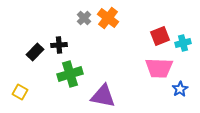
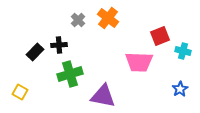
gray cross: moved 6 px left, 2 px down
cyan cross: moved 8 px down; rotated 28 degrees clockwise
pink trapezoid: moved 20 px left, 6 px up
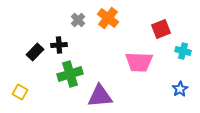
red square: moved 1 px right, 7 px up
purple triangle: moved 3 px left; rotated 16 degrees counterclockwise
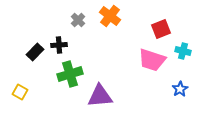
orange cross: moved 2 px right, 2 px up
pink trapezoid: moved 13 px right, 2 px up; rotated 16 degrees clockwise
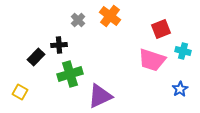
black rectangle: moved 1 px right, 5 px down
purple triangle: rotated 20 degrees counterclockwise
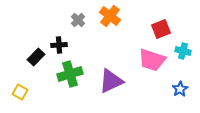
purple triangle: moved 11 px right, 15 px up
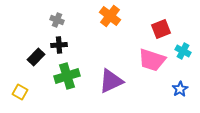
gray cross: moved 21 px left; rotated 24 degrees counterclockwise
cyan cross: rotated 14 degrees clockwise
green cross: moved 3 px left, 2 px down
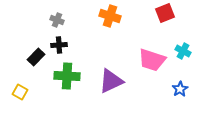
orange cross: rotated 20 degrees counterclockwise
red square: moved 4 px right, 16 px up
green cross: rotated 20 degrees clockwise
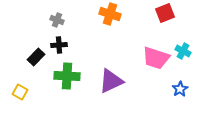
orange cross: moved 2 px up
pink trapezoid: moved 4 px right, 2 px up
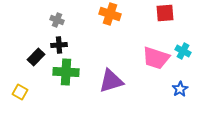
red square: rotated 18 degrees clockwise
green cross: moved 1 px left, 4 px up
purple triangle: rotated 8 degrees clockwise
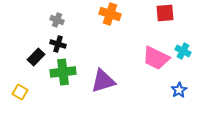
black cross: moved 1 px left, 1 px up; rotated 21 degrees clockwise
pink trapezoid: rotated 8 degrees clockwise
green cross: moved 3 px left; rotated 10 degrees counterclockwise
purple triangle: moved 8 px left
blue star: moved 1 px left, 1 px down
